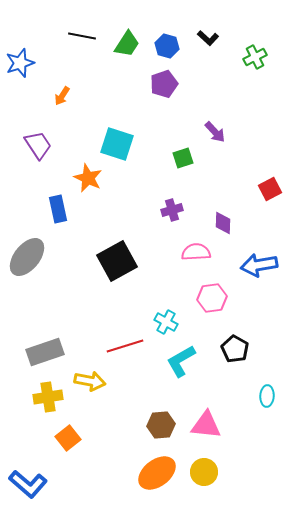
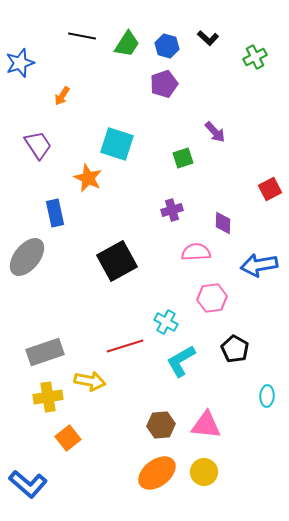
blue rectangle: moved 3 px left, 4 px down
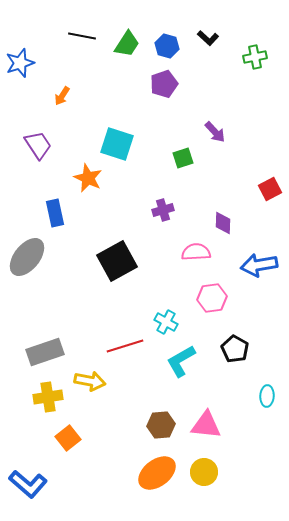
green cross: rotated 15 degrees clockwise
purple cross: moved 9 px left
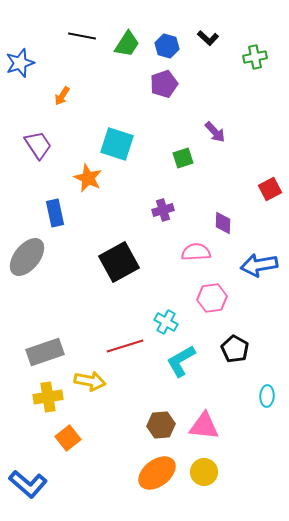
black square: moved 2 px right, 1 px down
pink triangle: moved 2 px left, 1 px down
